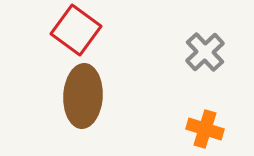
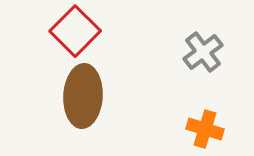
red square: moved 1 px left, 1 px down; rotated 9 degrees clockwise
gray cross: moved 2 px left; rotated 6 degrees clockwise
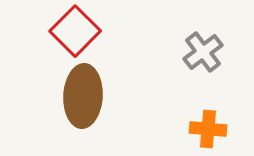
orange cross: moved 3 px right; rotated 12 degrees counterclockwise
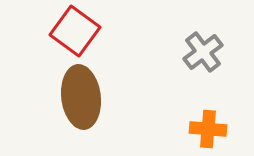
red square: rotated 9 degrees counterclockwise
brown ellipse: moved 2 px left, 1 px down; rotated 10 degrees counterclockwise
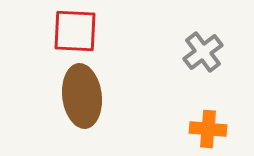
red square: rotated 33 degrees counterclockwise
brown ellipse: moved 1 px right, 1 px up
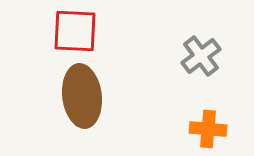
gray cross: moved 2 px left, 4 px down
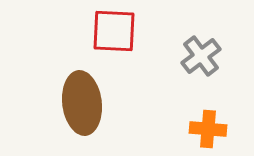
red square: moved 39 px right
brown ellipse: moved 7 px down
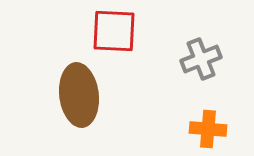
gray cross: moved 3 px down; rotated 15 degrees clockwise
brown ellipse: moved 3 px left, 8 px up
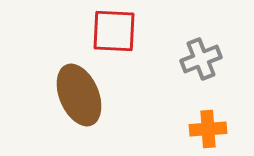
brown ellipse: rotated 16 degrees counterclockwise
orange cross: rotated 9 degrees counterclockwise
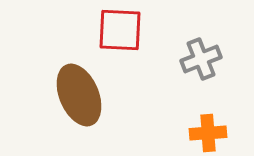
red square: moved 6 px right, 1 px up
orange cross: moved 4 px down
